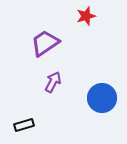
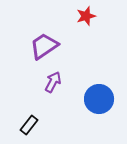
purple trapezoid: moved 1 px left, 3 px down
blue circle: moved 3 px left, 1 px down
black rectangle: moved 5 px right; rotated 36 degrees counterclockwise
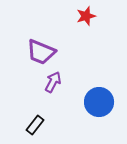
purple trapezoid: moved 3 px left, 6 px down; rotated 124 degrees counterclockwise
blue circle: moved 3 px down
black rectangle: moved 6 px right
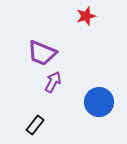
purple trapezoid: moved 1 px right, 1 px down
